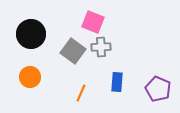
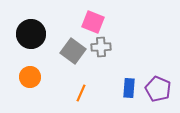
blue rectangle: moved 12 px right, 6 px down
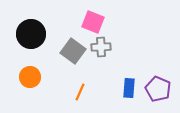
orange line: moved 1 px left, 1 px up
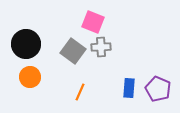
black circle: moved 5 px left, 10 px down
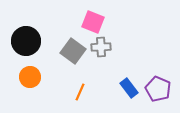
black circle: moved 3 px up
blue rectangle: rotated 42 degrees counterclockwise
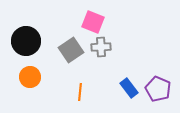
gray square: moved 2 px left, 1 px up; rotated 20 degrees clockwise
orange line: rotated 18 degrees counterclockwise
